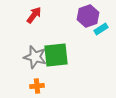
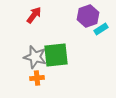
orange cross: moved 8 px up
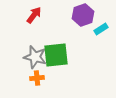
purple hexagon: moved 5 px left, 1 px up
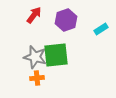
purple hexagon: moved 17 px left, 5 px down
